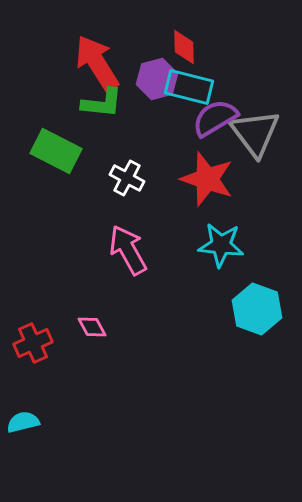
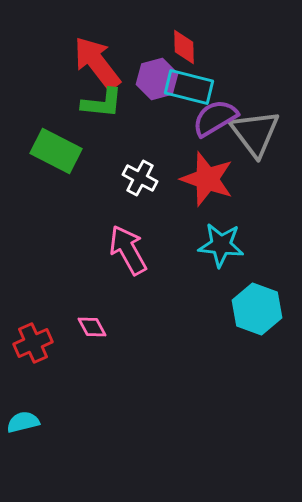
red arrow: rotated 6 degrees counterclockwise
white cross: moved 13 px right
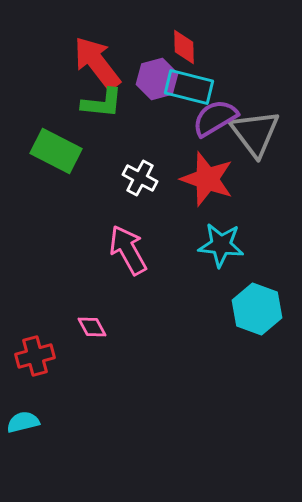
red cross: moved 2 px right, 13 px down; rotated 9 degrees clockwise
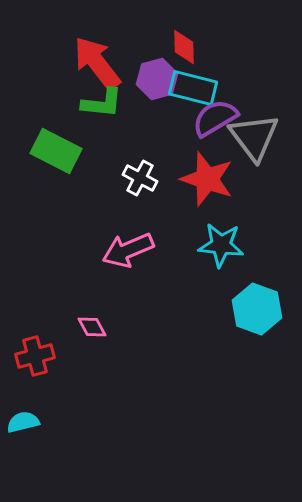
cyan rectangle: moved 4 px right, 1 px down
gray triangle: moved 1 px left, 4 px down
pink arrow: rotated 84 degrees counterclockwise
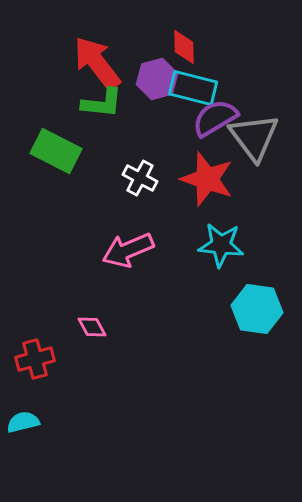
cyan hexagon: rotated 12 degrees counterclockwise
red cross: moved 3 px down
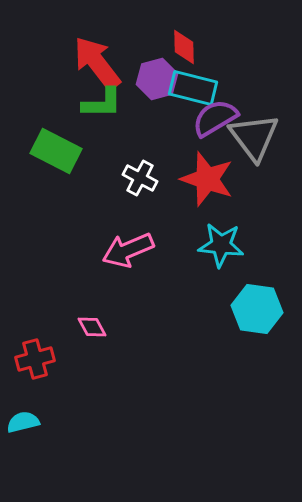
green L-shape: rotated 6 degrees counterclockwise
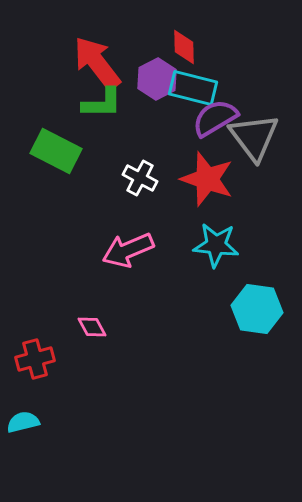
purple hexagon: rotated 12 degrees counterclockwise
cyan star: moved 5 px left
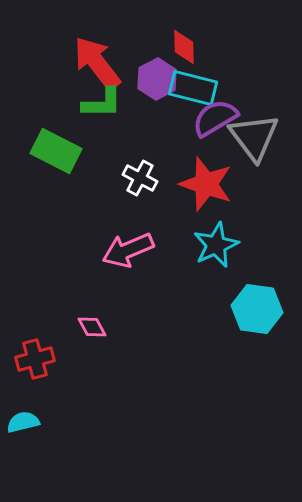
red star: moved 1 px left, 5 px down
cyan star: rotated 30 degrees counterclockwise
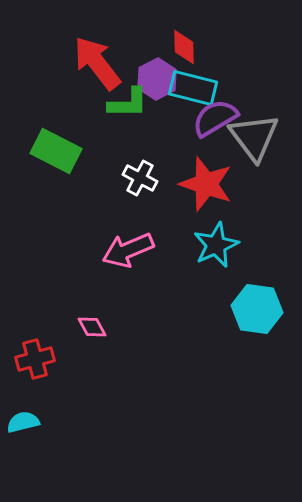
green L-shape: moved 26 px right
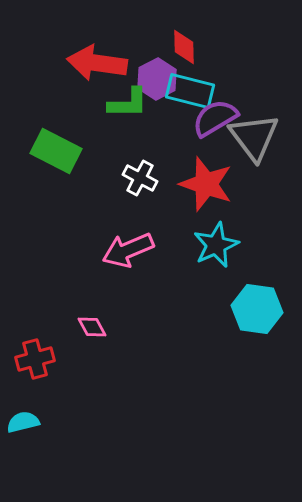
red arrow: rotated 44 degrees counterclockwise
cyan rectangle: moved 3 px left, 3 px down
